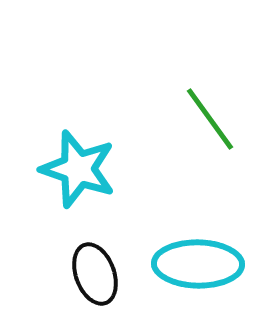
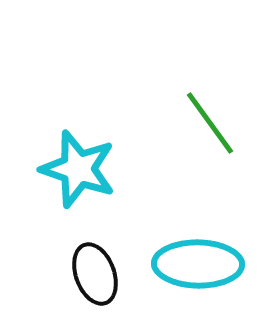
green line: moved 4 px down
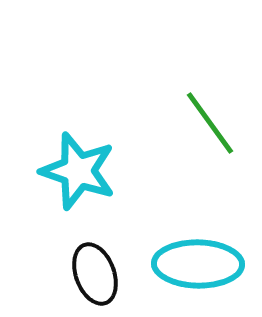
cyan star: moved 2 px down
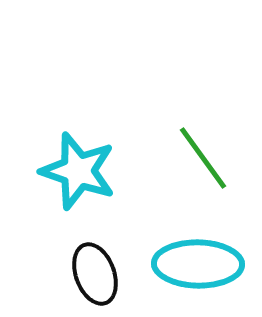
green line: moved 7 px left, 35 px down
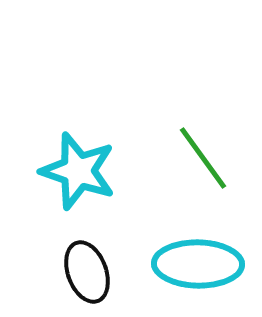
black ellipse: moved 8 px left, 2 px up
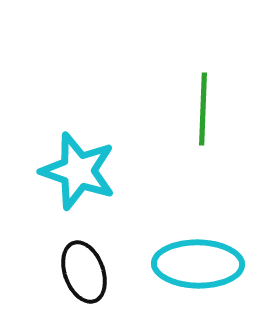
green line: moved 49 px up; rotated 38 degrees clockwise
black ellipse: moved 3 px left
